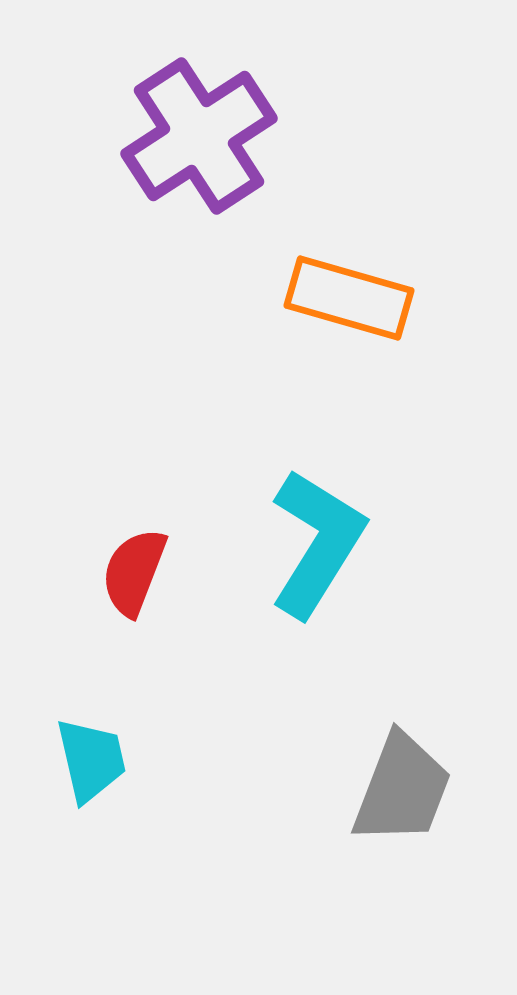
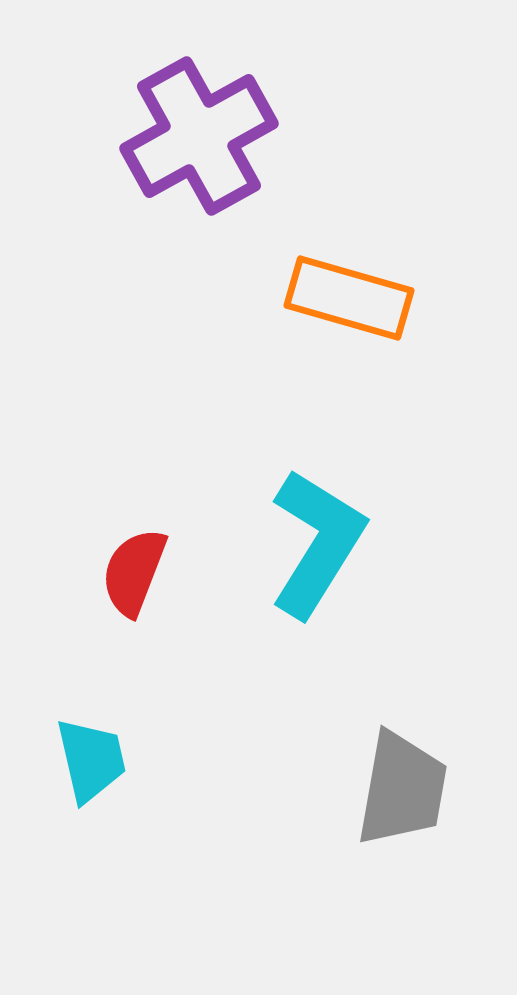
purple cross: rotated 4 degrees clockwise
gray trapezoid: rotated 11 degrees counterclockwise
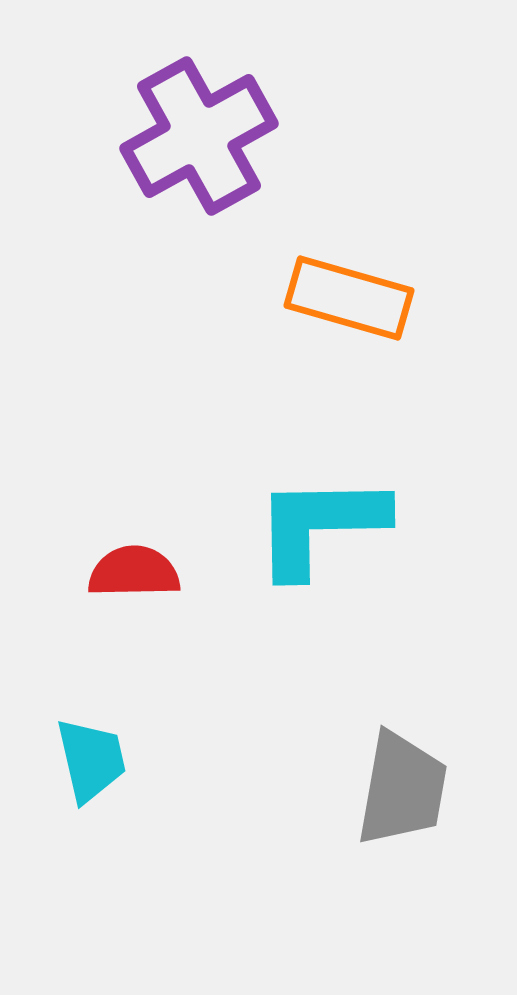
cyan L-shape: moved 3 px right, 18 px up; rotated 123 degrees counterclockwise
red semicircle: rotated 68 degrees clockwise
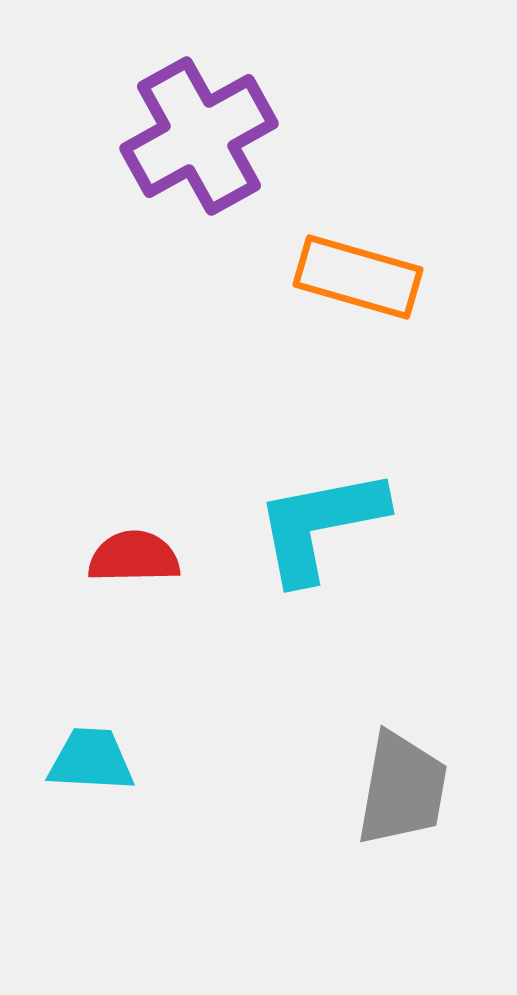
orange rectangle: moved 9 px right, 21 px up
cyan L-shape: rotated 10 degrees counterclockwise
red semicircle: moved 15 px up
cyan trapezoid: rotated 74 degrees counterclockwise
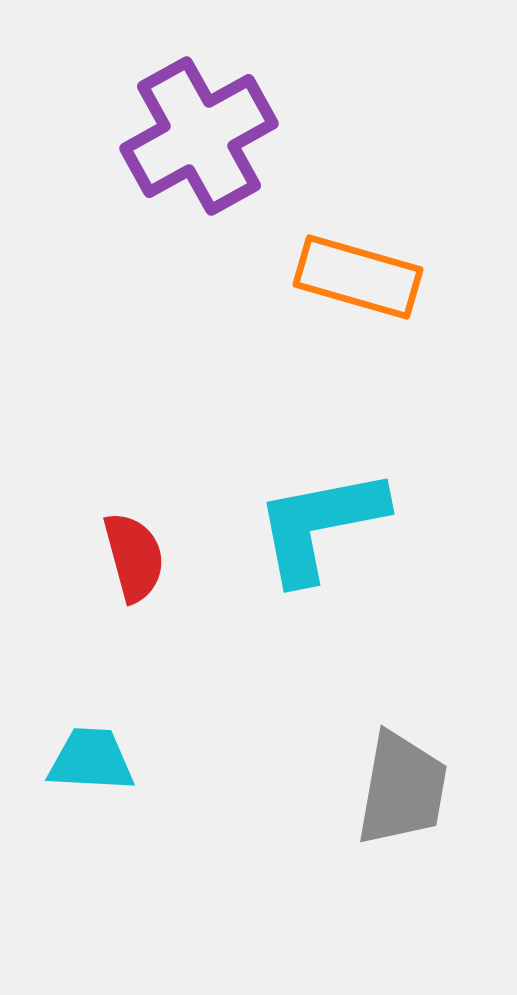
red semicircle: rotated 76 degrees clockwise
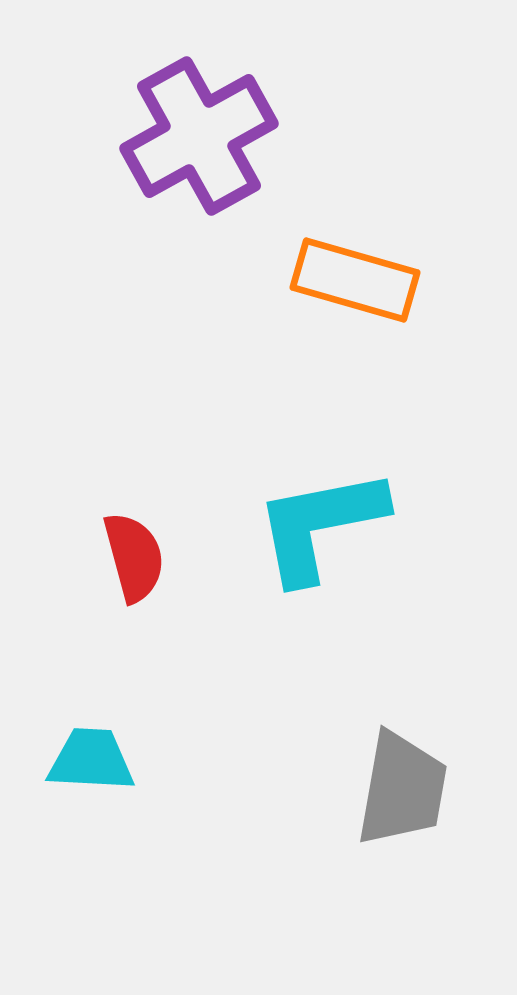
orange rectangle: moved 3 px left, 3 px down
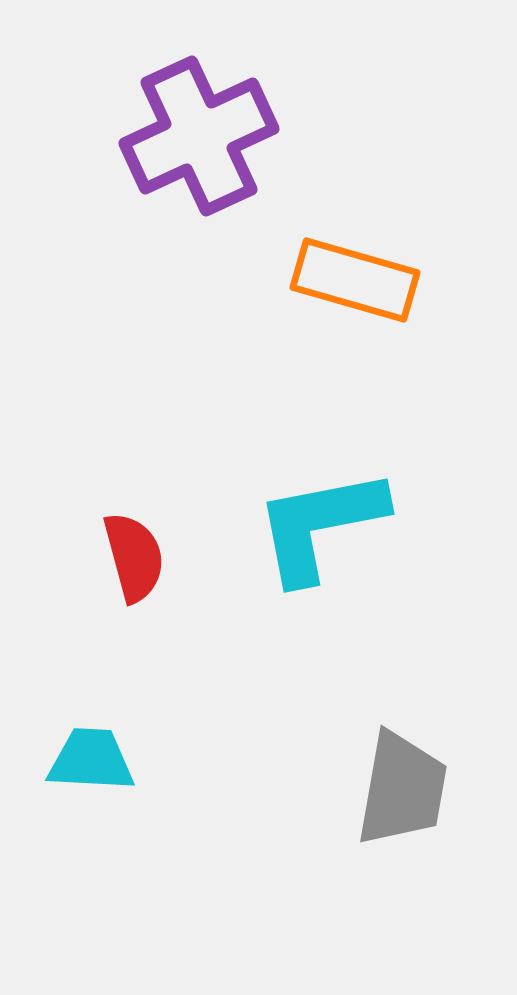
purple cross: rotated 4 degrees clockwise
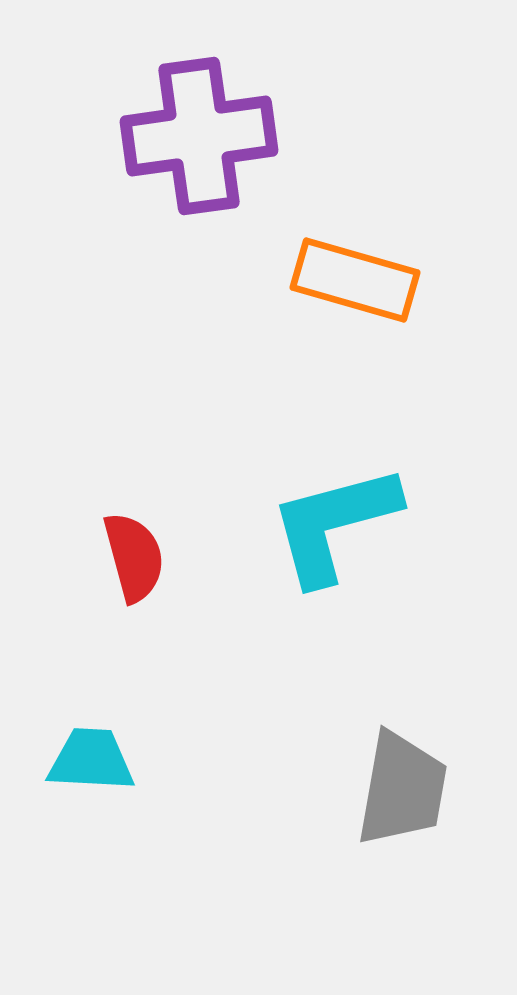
purple cross: rotated 17 degrees clockwise
cyan L-shape: moved 14 px right, 1 px up; rotated 4 degrees counterclockwise
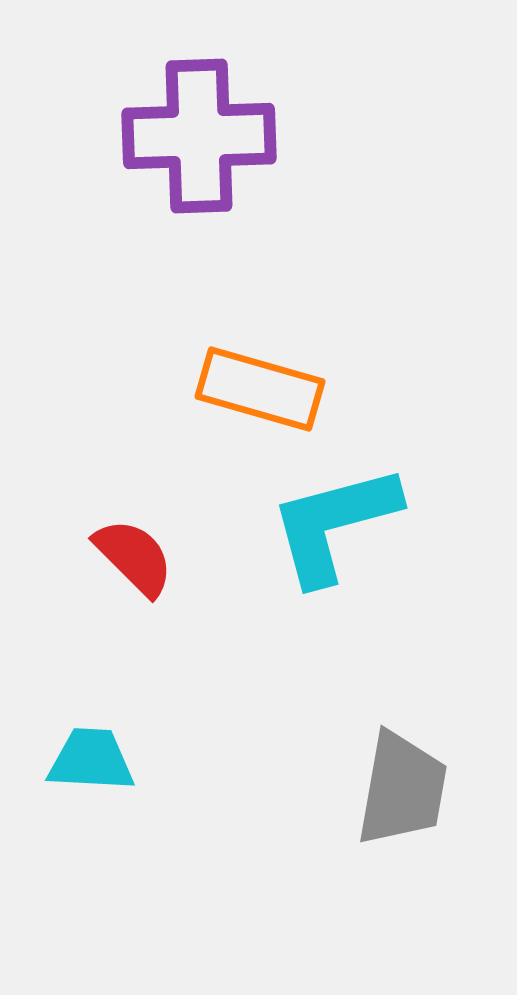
purple cross: rotated 6 degrees clockwise
orange rectangle: moved 95 px left, 109 px down
red semicircle: rotated 30 degrees counterclockwise
